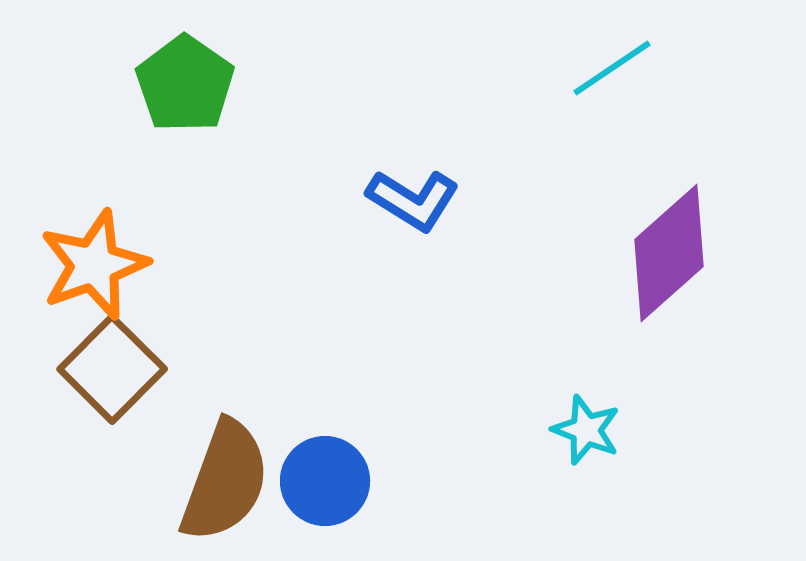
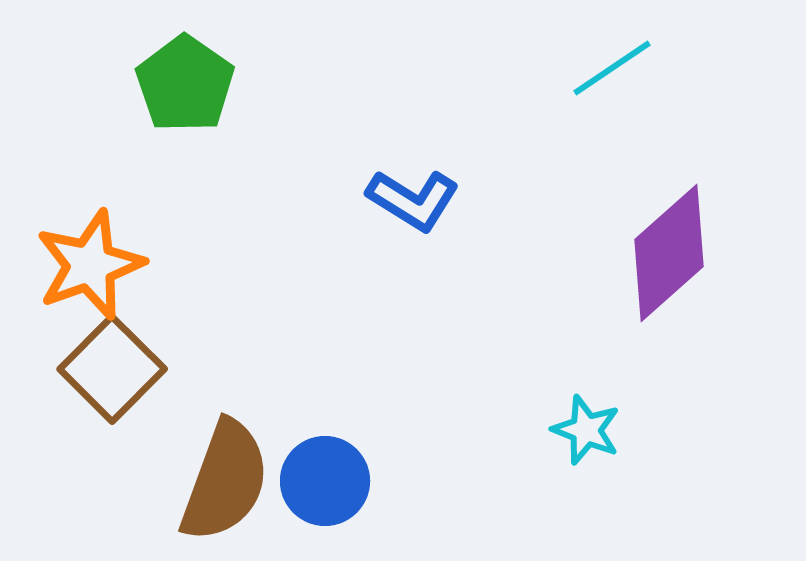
orange star: moved 4 px left
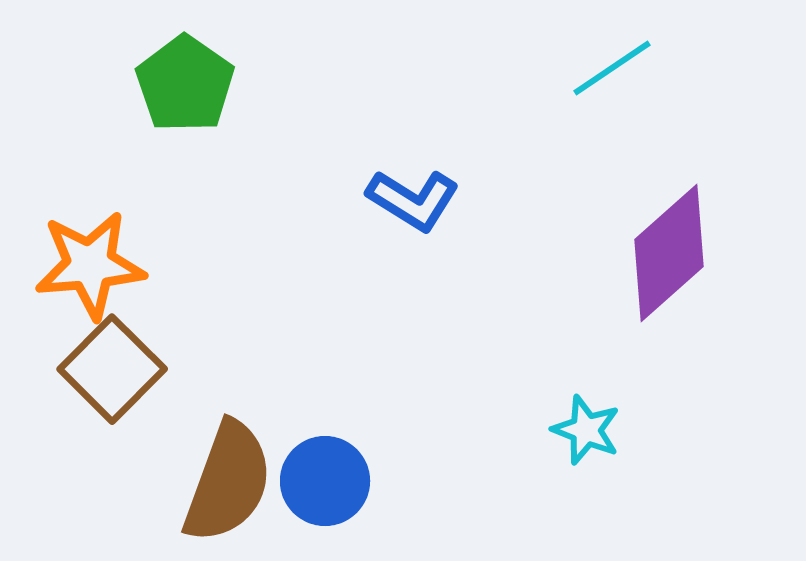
orange star: rotated 15 degrees clockwise
brown semicircle: moved 3 px right, 1 px down
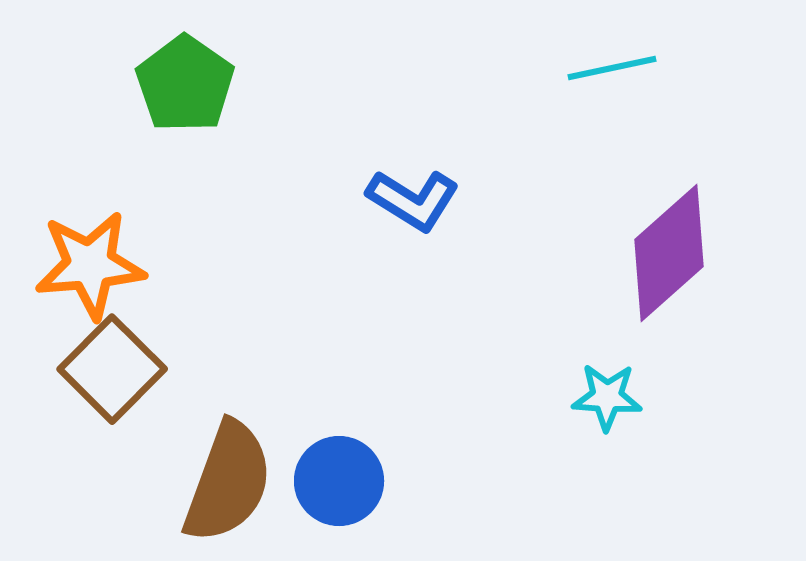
cyan line: rotated 22 degrees clockwise
cyan star: moved 21 px right, 33 px up; rotated 18 degrees counterclockwise
blue circle: moved 14 px right
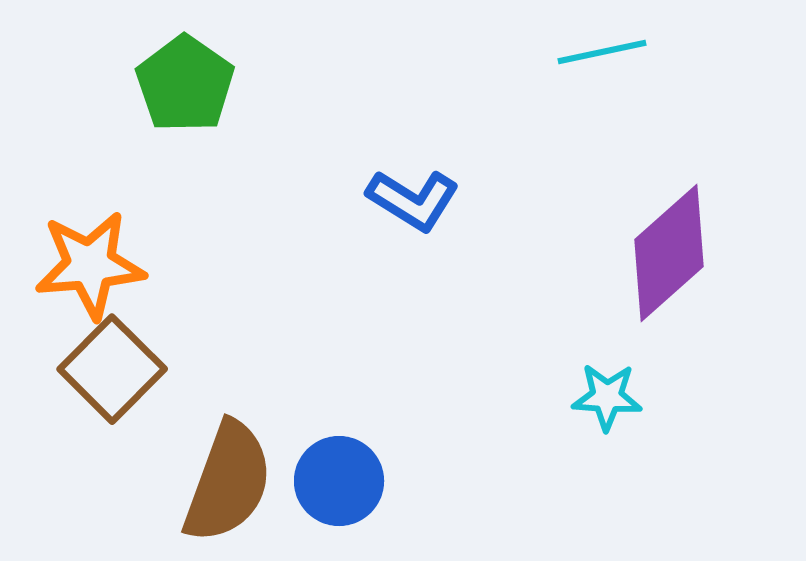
cyan line: moved 10 px left, 16 px up
